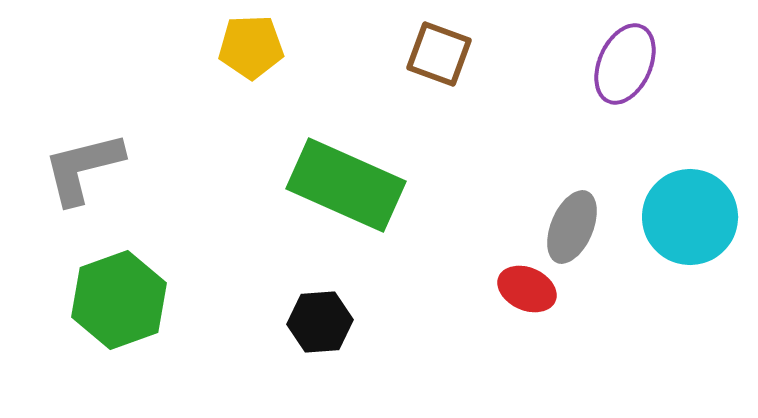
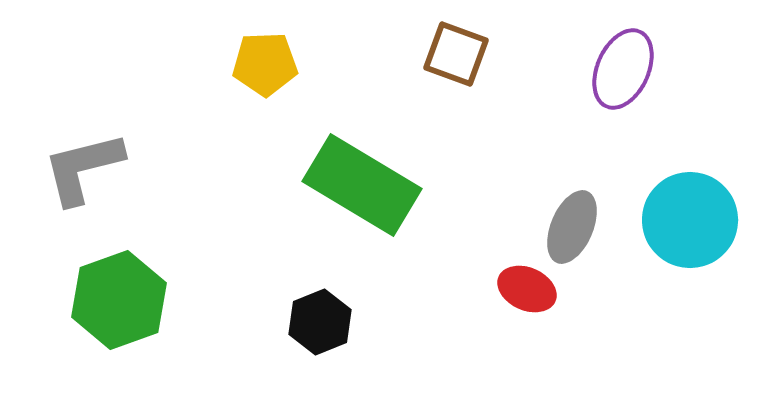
yellow pentagon: moved 14 px right, 17 px down
brown square: moved 17 px right
purple ellipse: moved 2 px left, 5 px down
green rectangle: moved 16 px right; rotated 7 degrees clockwise
cyan circle: moved 3 px down
black hexagon: rotated 18 degrees counterclockwise
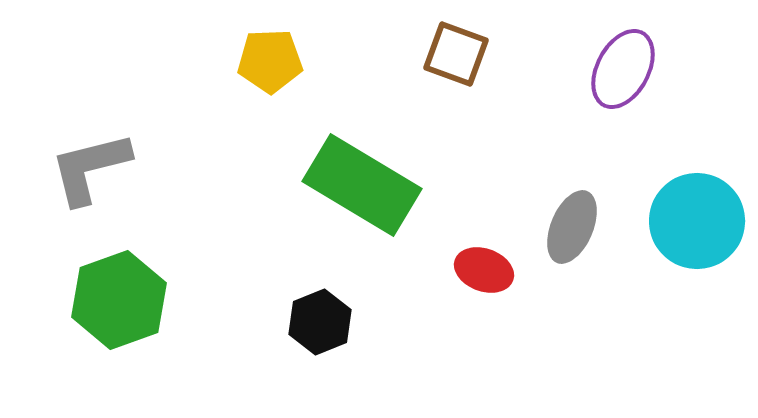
yellow pentagon: moved 5 px right, 3 px up
purple ellipse: rotated 4 degrees clockwise
gray L-shape: moved 7 px right
cyan circle: moved 7 px right, 1 px down
red ellipse: moved 43 px left, 19 px up; rotated 4 degrees counterclockwise
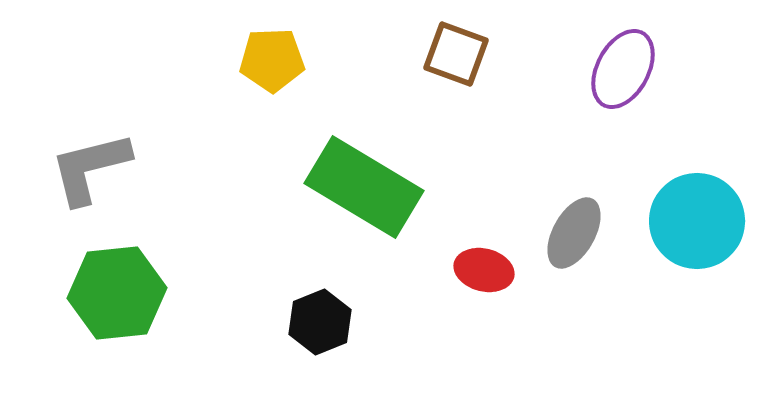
yellow pentagon: moved 2 px right, 1 px up
green rectangle: moved 2 px right, 2 px down
gray ellipse: moved 2 px right, 6 px down; rotated 6 degrees clockwise
red ellipse: rotated 6 degrees counterclockwise
green hexagon: moved 2 px left, 7 px up; rotated 14 degrees clockwise
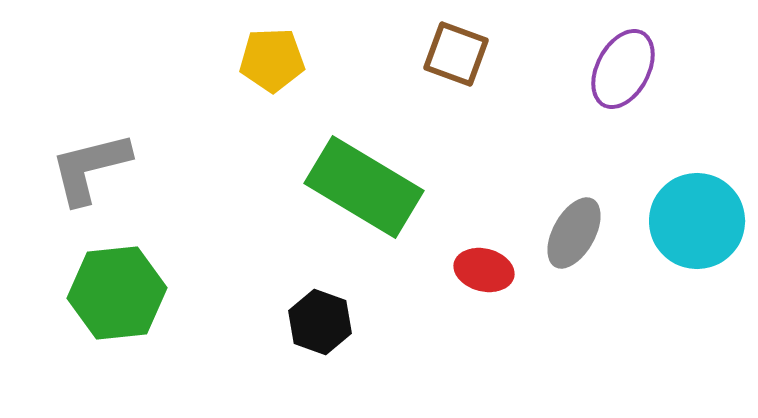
black hexagon: rotated 18 degrees counterclockwise
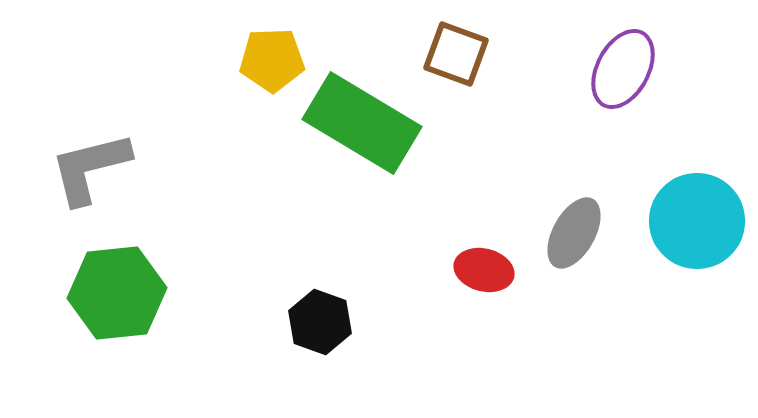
green rectangle: moved 2 px left, 64 px up
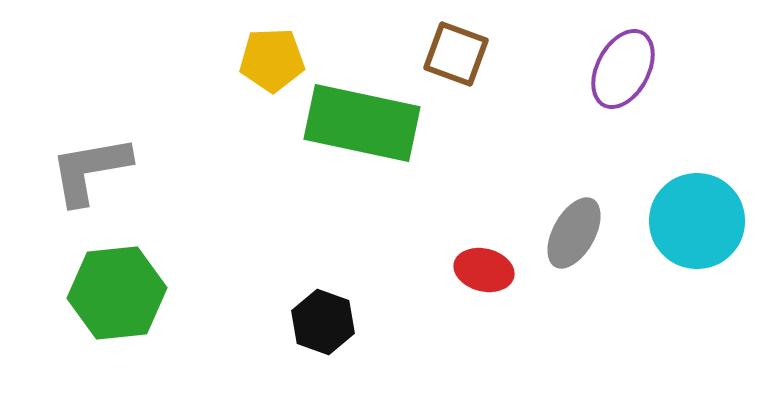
green rectangle: rotated 19 degrees counterclockwise
gray L-shape: moved 2 px down; rotated 4 degrees clockwise
black hexagon: moved 3 px right
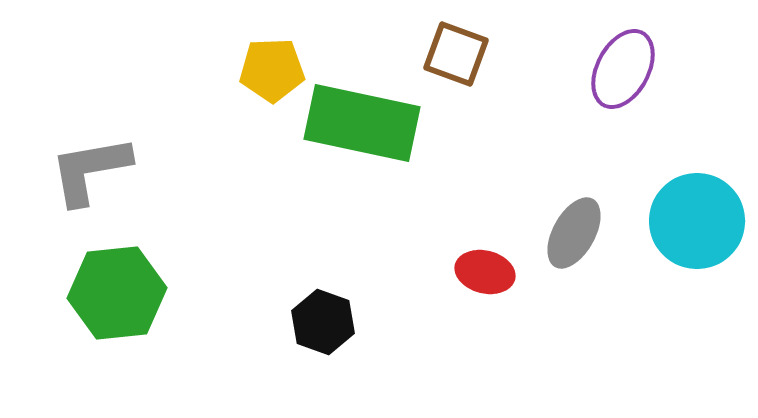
yellow pentagon: moved 10 px down
red ellipse: moved 1 px right, 2 px down
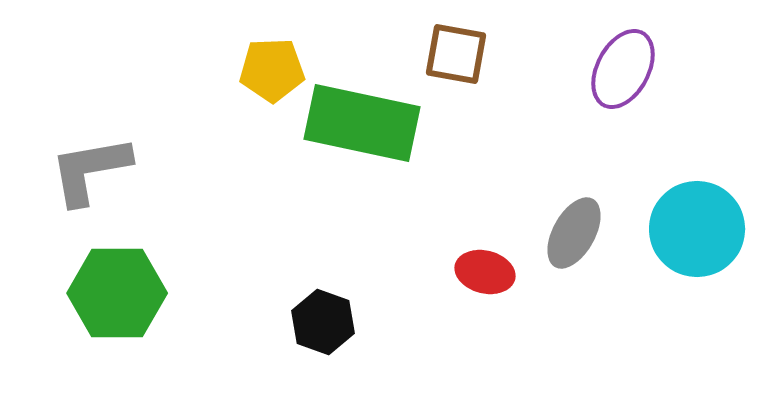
brown square: rotated 10 degrees counterclockwise
cyan circle: moved 8 px down
green hexagon: rotated 6 degrees clockwise
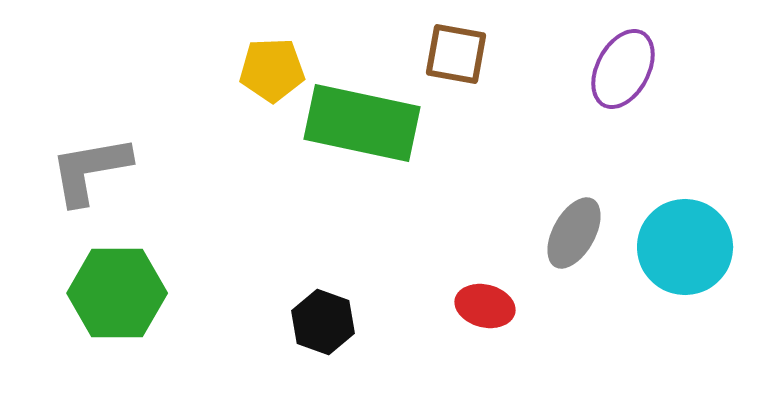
cyan circle: moved 12 px left, 18 px down
red ellipse: moved 34 px down
